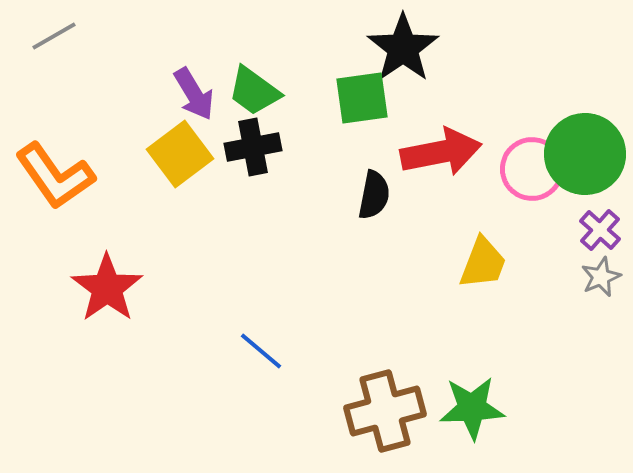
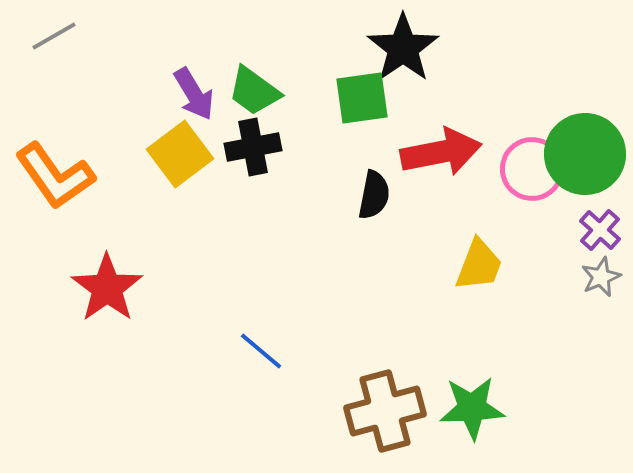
yellow trapezoid: moved 4 px left, 2 px down
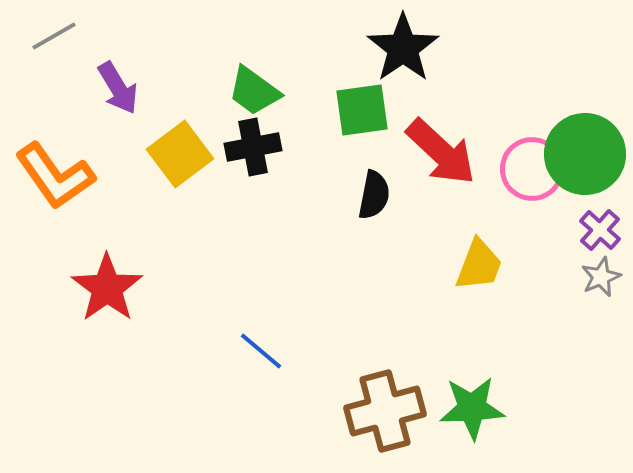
purple arrow: moved 76 px left, 6 px up
green square: moved 12 px down
red arrow: rotated 54 degrees clockwise
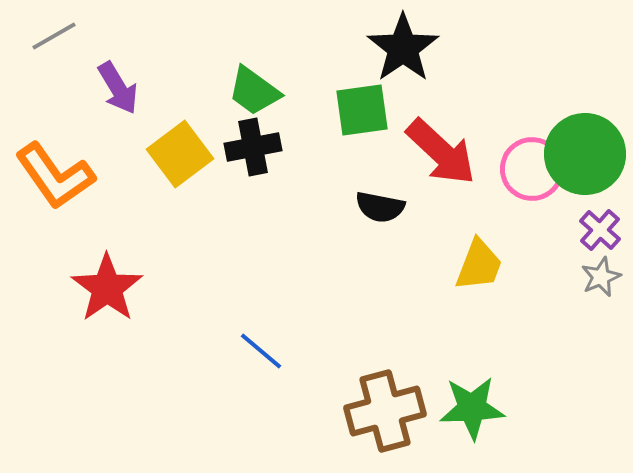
black semicircle: moved 6 px right, 12 px down; rotated 90 degrees clockwise
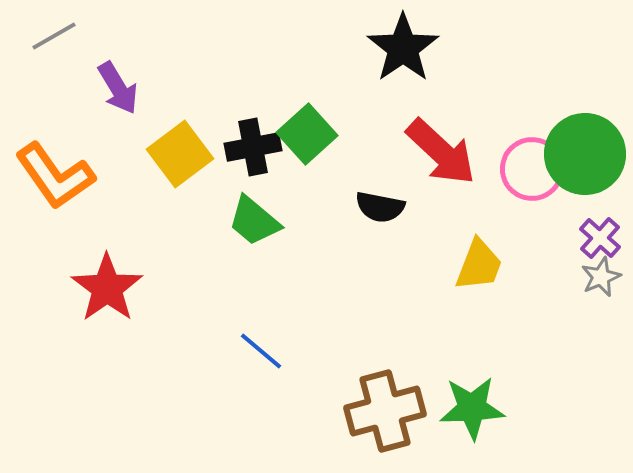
green trapezoid: moved 130 px down; rotated 4 degrees clockwise
green square: moved 55 px left, 24 px down; rotated 34 degrees counterclockwise
purple cross: moved 8 px down
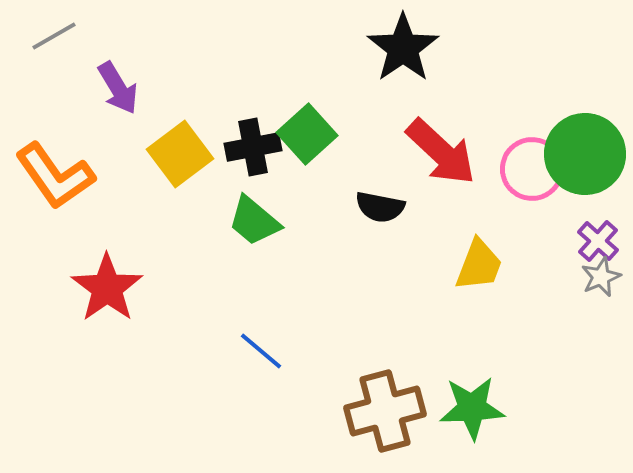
purple cross: moved 2 px left, 3 px down
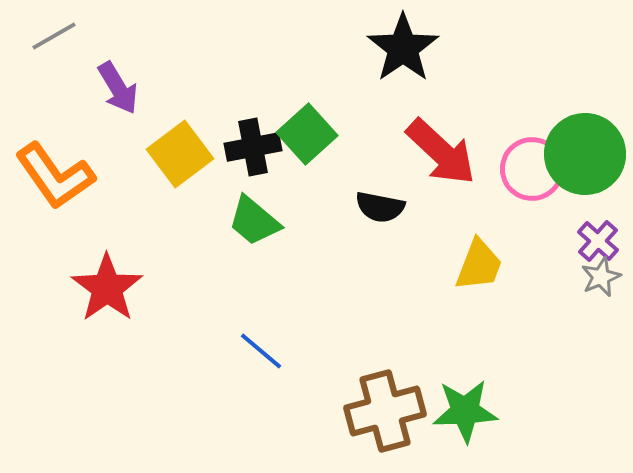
green star: moved 7 px left, 3 px down
